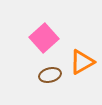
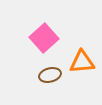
orange triangle: rotated 24 degrees clockwise
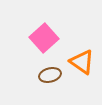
orange triangle: rotated 40 degrees clockwise
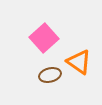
orange triangle: moved 3 px left
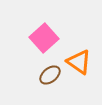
brown ellipse: rotated 25 degrees counterclockwise
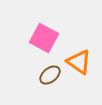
pink square: rotated 20 degrees counterclockwise
